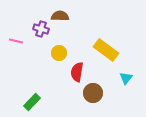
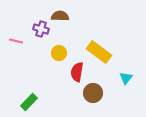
yellow rectangle: moved 7 px left, 2 px down
green rectangle: moved 3 px left
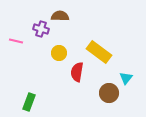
brown circle: moved 16 px right
green rectangle: rotated 24 degrees counterclockwise
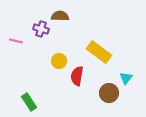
yellow circle: moved 8 px down
red semicircle: moved 4 px down
green rectangle: rotated 54 degrees counterclockwise
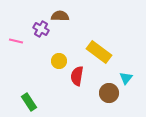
purple cross: rotated 14 degrees clockwise
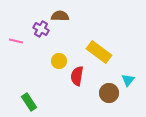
cyan triangle: moved 2 px right, 2 px down
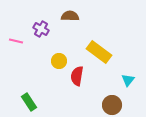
brown semicircle: moved 10 px right
brown circle: moved 3 px right, 12 px down
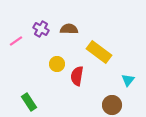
brown semicircle: moved 1 px left, 13 px down
pink line: rotated 48 degrees counterclockwise
yellow circle: moved 2 px left, 3 px down
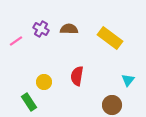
yellow rectangle: moved 11 px right, 14 px up
yellow circle: moved 13 px left, 18 px down
